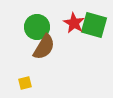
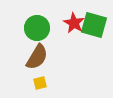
green circle: moved 1 px down
brown semicircle: moved 7 px left, 10 px down
yellow square: moved 15 px right
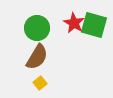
yellow square: rotated 24 degrees counterclockwise
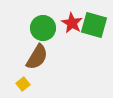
red star: moved 2 px left
green circle: moved 6 px right
yellow square: moved 17 px left, 1 px down
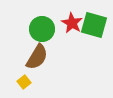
green circle: moved 1 px left, 1 px down
yellow square: moved 1 px right, 2 px up
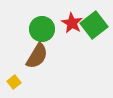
green square: rotated 36 degrees clockwise
brown semicircle: moved 1 px up
yellow square: moved 10 px left
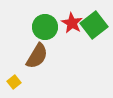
green circle: moved 3 px right, 2 px up
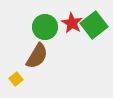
yellow square: moved 2 px right, 3 px up
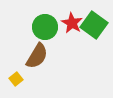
green square: rotated 16 degrees counterclockwise
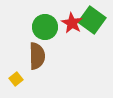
green square: moved 2 px left, 5 px up
brown semicircle: rotated 32 degrees counterclockwise
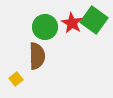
green square: moved 2 px right
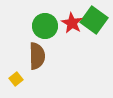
green circle: moved 1 px up
